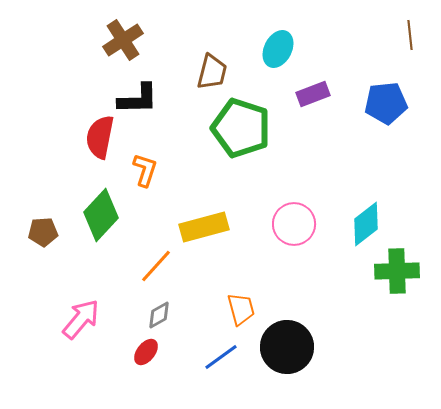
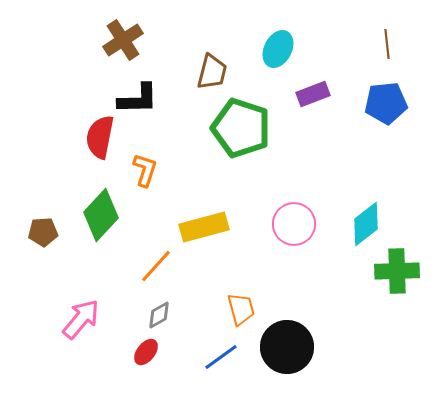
brown line: moved 23 px left, 9 px down
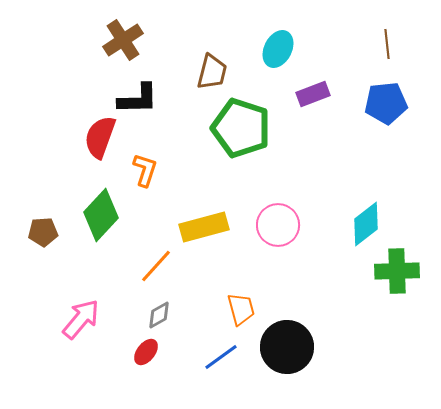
red semicircle: rotated 9 degrees clockwise
pink circle: moved 16 px left, 1 px down
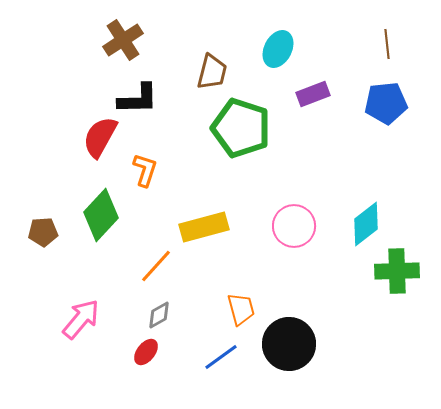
red semicircle: rotated 9 degrees clockwise
pink circle: moved 16 px right, 1 px down
black circle: moved 2 px right, 3 px up
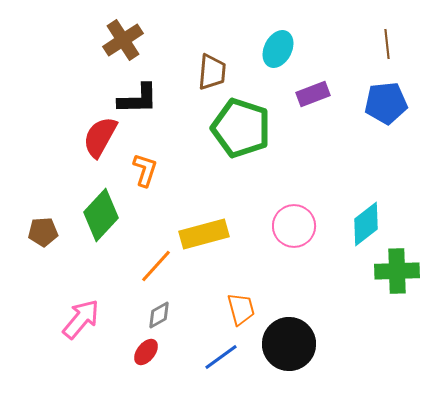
brown trapezoid: rotated 9 degrees counterclockwise
yellow rectangle: moved 7 px down
